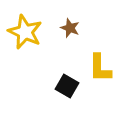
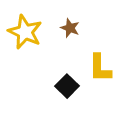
black square: rotated 15 degrees clockwise
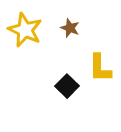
yellow star: moved 2 px up
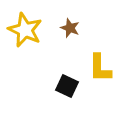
black square: rotated 20 degrees counterclockwise
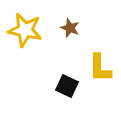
yellow star: rotated 12 degrees counterclockwise
